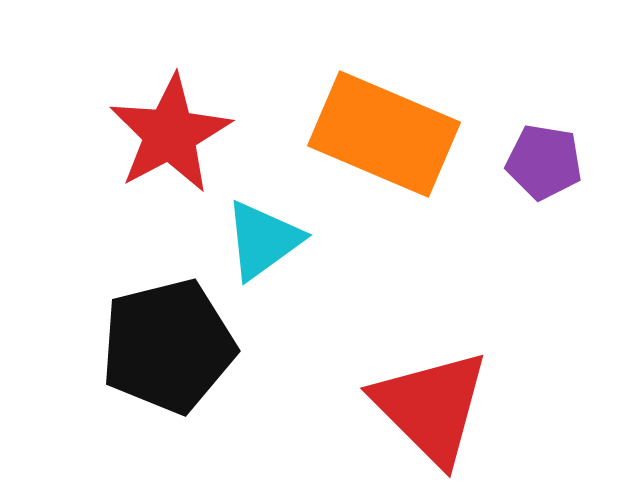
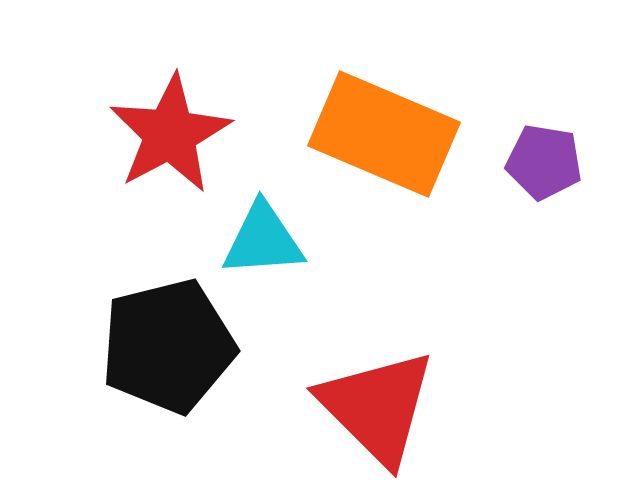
cyan triangle: rotated 32 degrees clockwise
red triangle: moved 54 px left
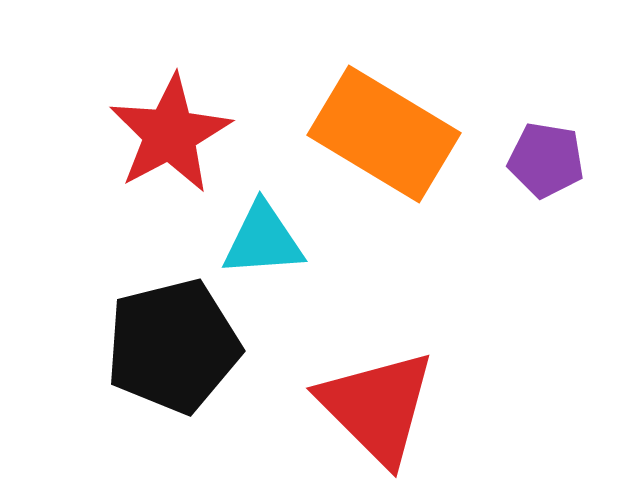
orange rectangle: rotated 8 degrees clockwise
purple pentagon: moved 2 px right, 2 px up
black pentagon: moved 5 px right
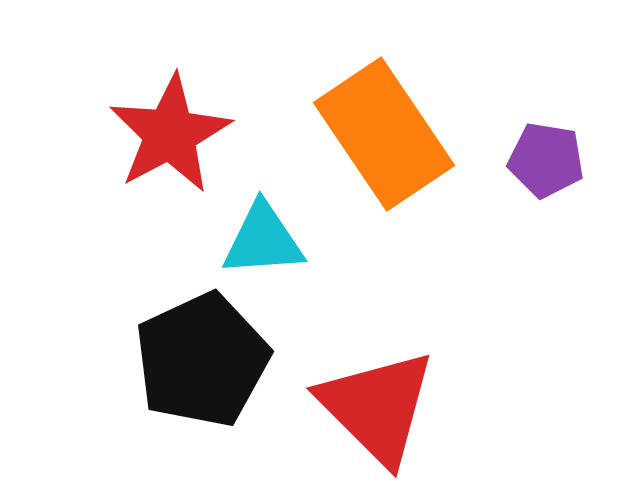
orange rectangle: rotated 25 degrees clockwise
black pentagon: moved 29 px right, 14 px down; rotated 11 degrees counterclockwise
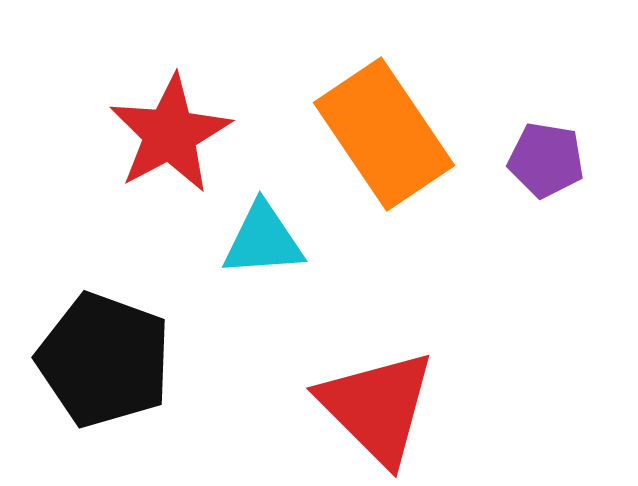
black pentagon: moved 98 px left; rotated 27 degrees counterclockwise
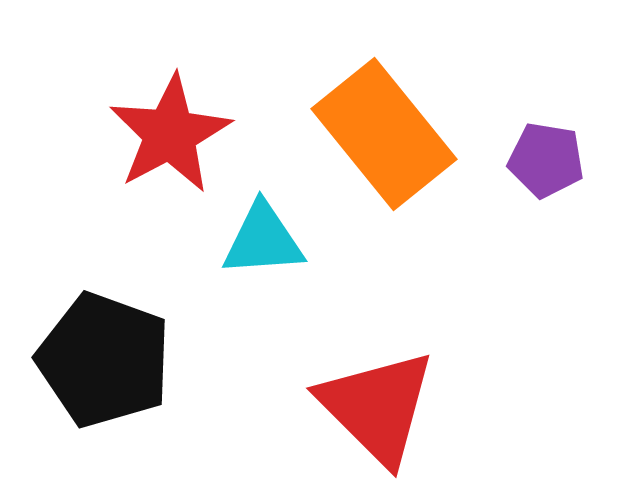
orange rectangle: rotated 5 degrees counterclockwise
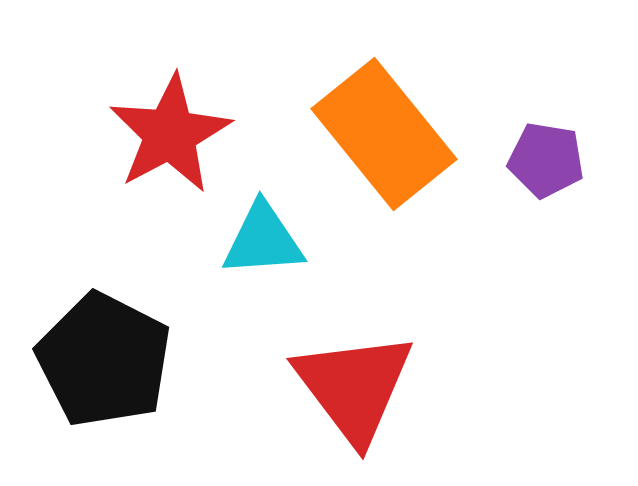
black pentagon: rotated 7 degrees clockwise
red triangle: moved 23 px left, 20 px up; rotated 8 degrees clockwise
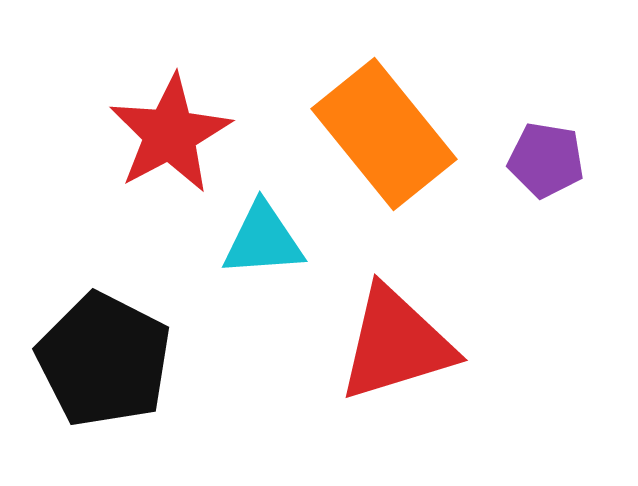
red triangle: moved 42 px right, 43 px up; rotated 50 degrees clockwise
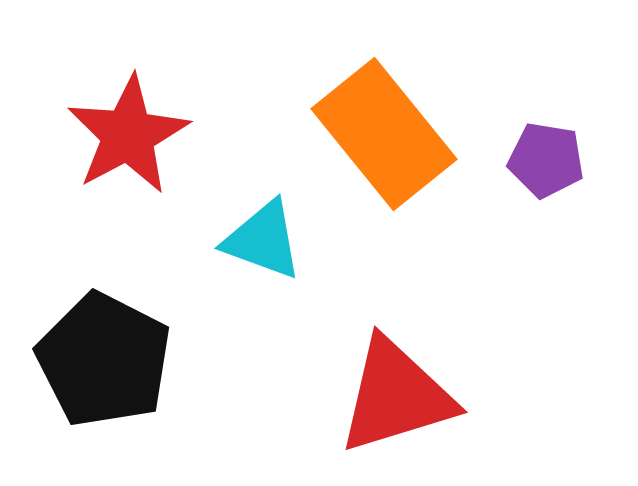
red star: moved 42 px left, 1 px down
cyan triangle: rotated 24 degrees clockwise
red triangle: moved 52 px down
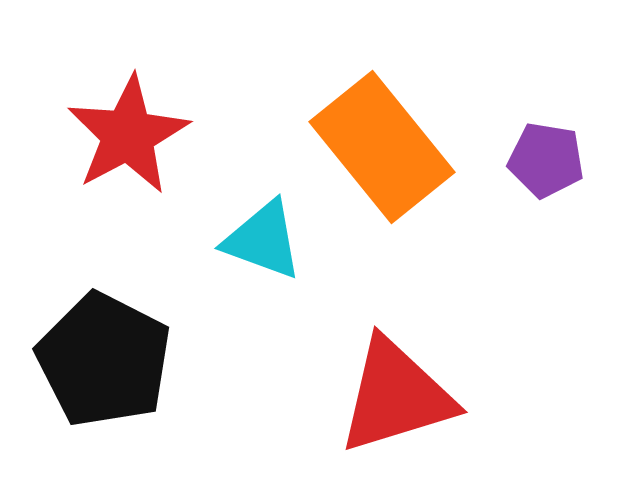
orange rectangle: moved 2 px left, 13 px down
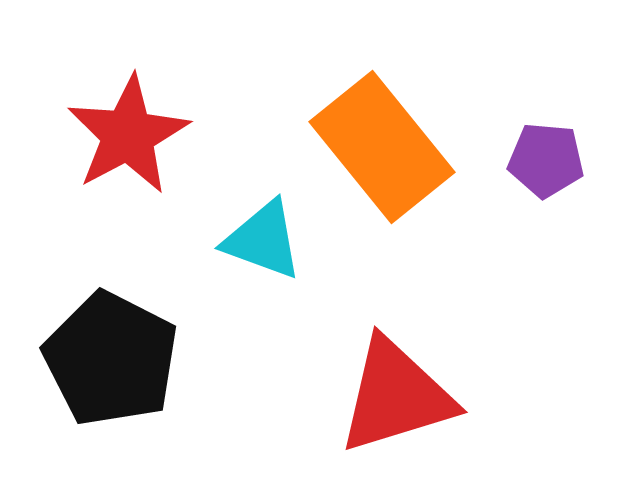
purple pentagon: rotated 4 degrees counterclockwise
black pentagon: moved 7 px right, 1 px up
